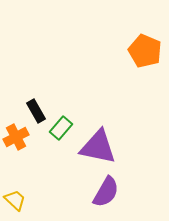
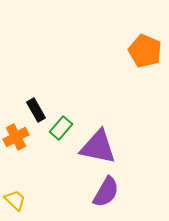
black rectangle: moved 1 px up
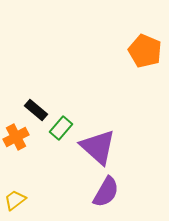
black rectangle: rotated 20 degrees counterclockwise
purple triangle: rotated 30 degrees clockwise
yellow trapezoid: rotated 80 degrees counterclockwise
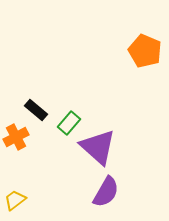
green rectangle: moved 8 px right, 5 px up
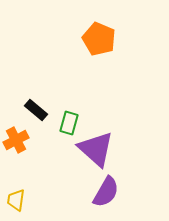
orange pentagon: moved 46 px left, 12 px up
green rectangle: rotated 25 degrees counterclockwise
orange cross: moved 3 px down
purple triangle: moved 2 px left, 2 px down
yellow trapezoid: moved 1 px right; rotated 45 degrees counterclockwise
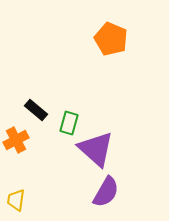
orange pentagon: moved 12 px right
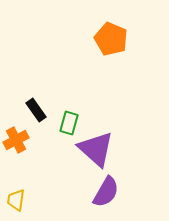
black rectangle: rotated 15 degrees clockwise
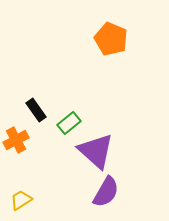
green rectangle: rotated 35 degrees clockwise
purple triangle: moved 2 px down
yellow trapezoid: moved 5 px right; rotated 50 degrees clockwise
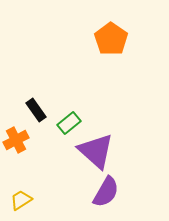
orange pentagon: rotated 12 degrees clockwise
